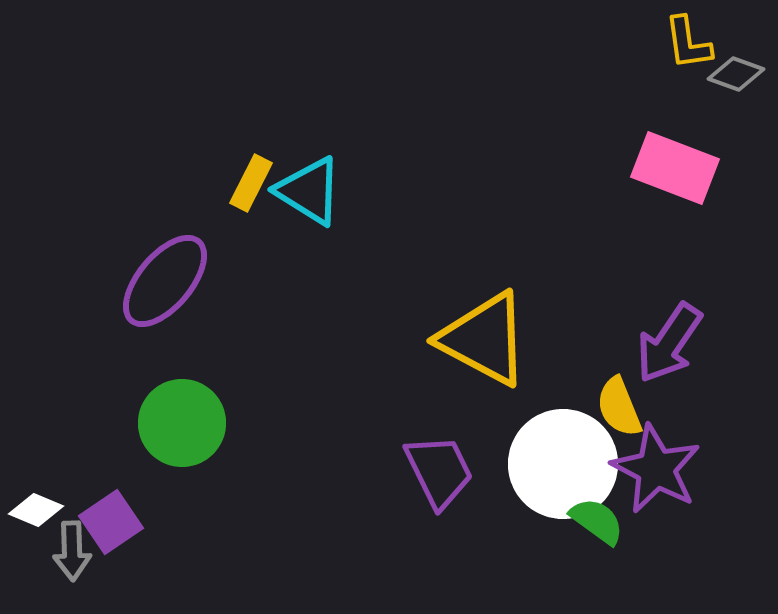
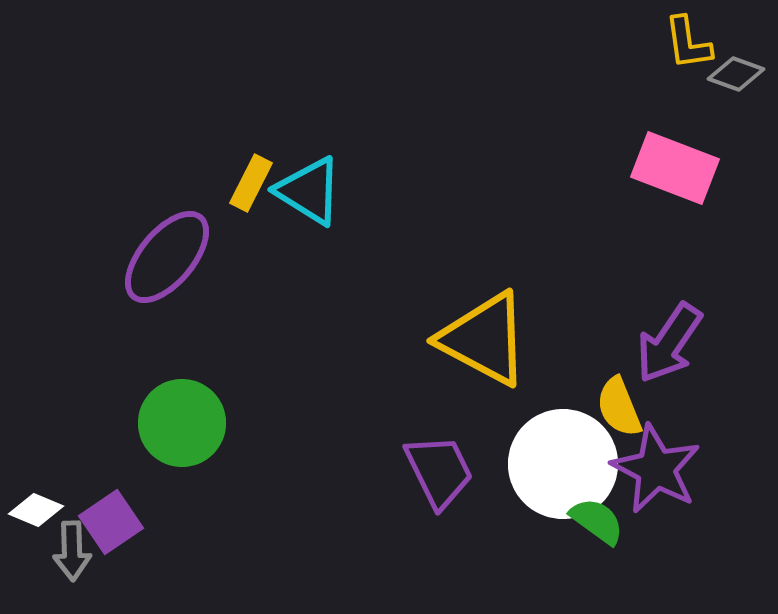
purple ellipse: moved 2 px right, 24 px up
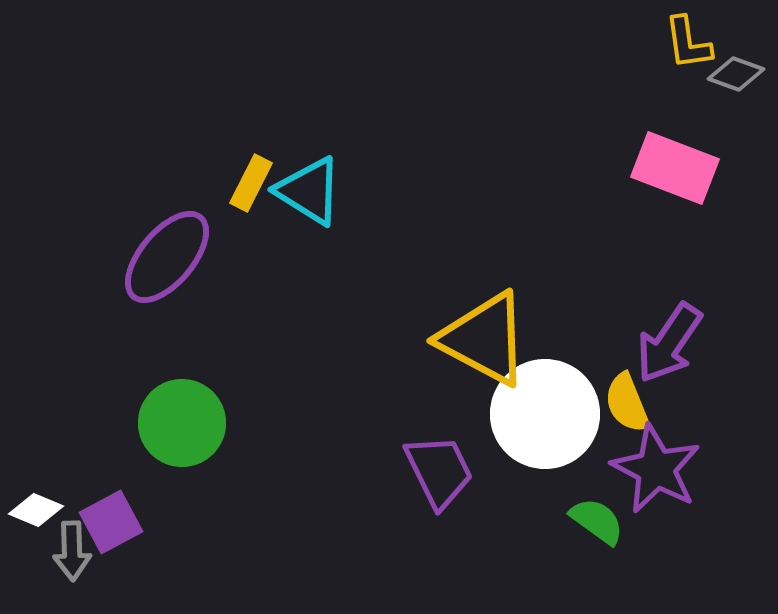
yellow semicircle: moved 8 px right, 4 px up
white circle: moved 18 px left, 50 px up
purple square: rotated 6 degrees clockwise
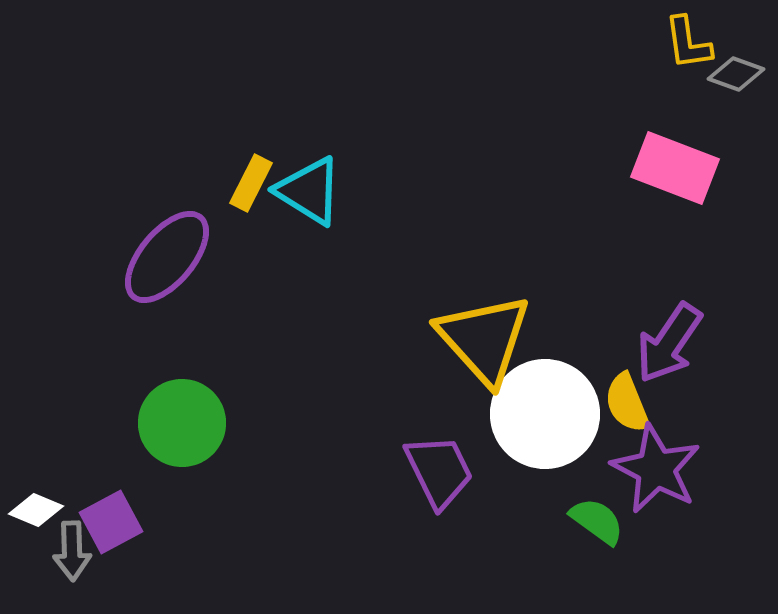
yellow triangle: rotated 20 degrees clockwise
